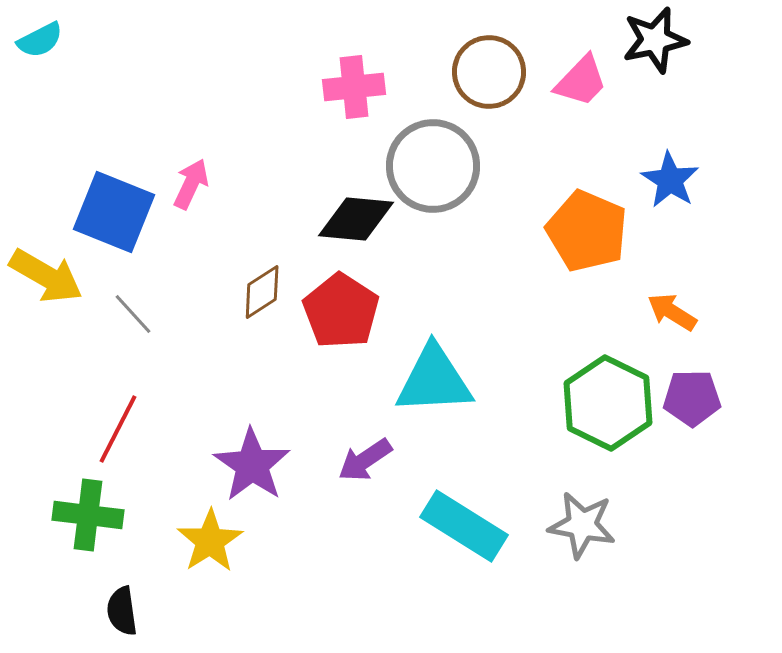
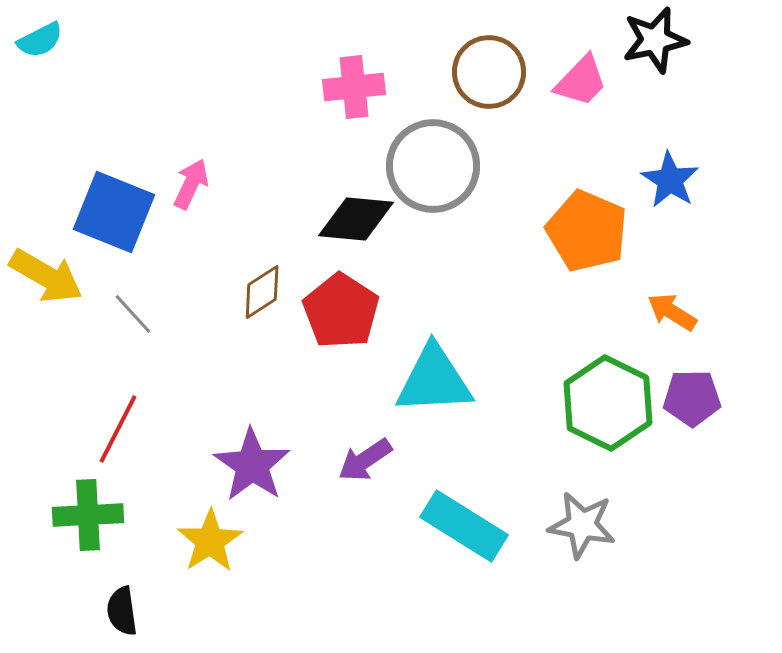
green cross: rotated 10 degrees counterclockwise
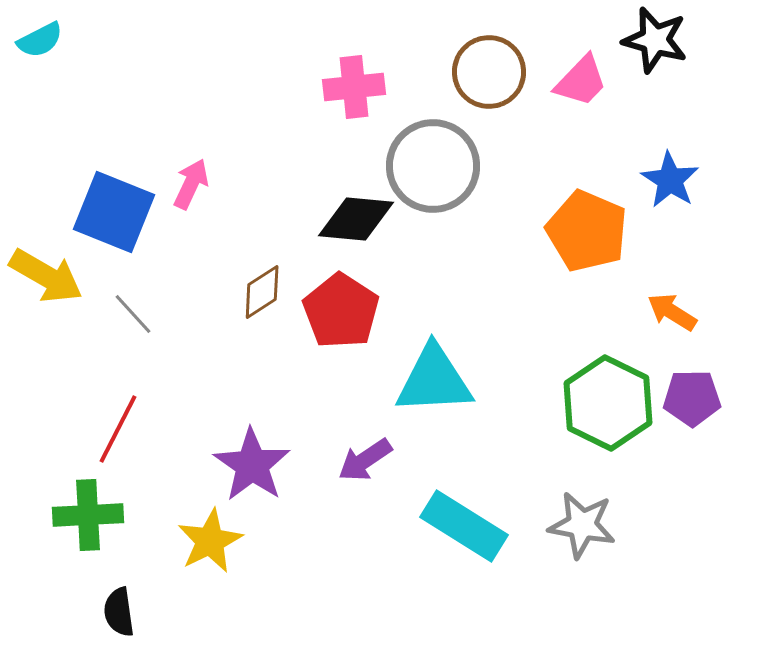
black star: rotated 28 degrees clockwise
yellow star: rotated 6 degrees clockwise
black semicircle: moved 3 px left, 1 px down
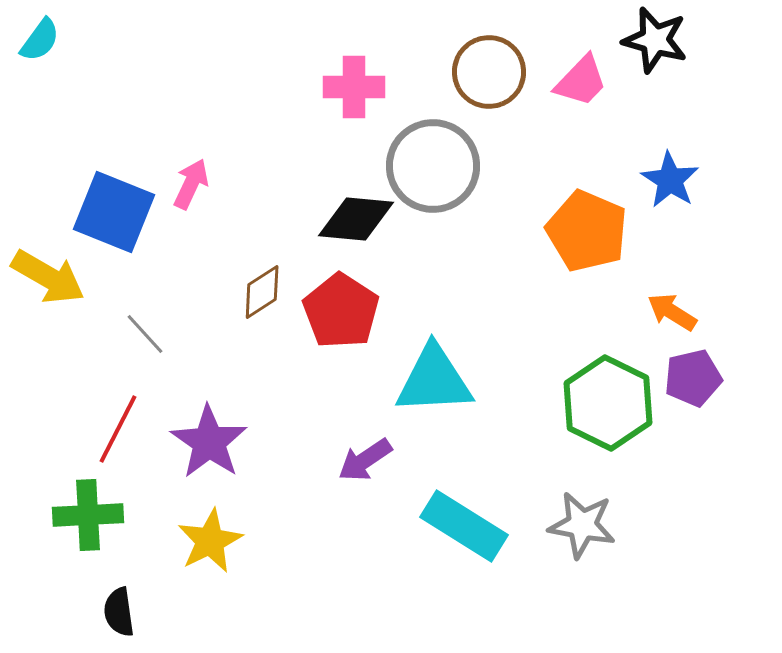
cyan semicircle: rotated 27 degrees counterclockwise
pink cross: rotated 6 degrees clockwise
yellow arrow: moved 2 px right, 1 px down
gray line: moved 12 px right, 20 px down
purple pentagon: moved 1 px right, 20 px up; rotated 12 degrees counterclockwise
purple star: moved 43 px left, 23 px up
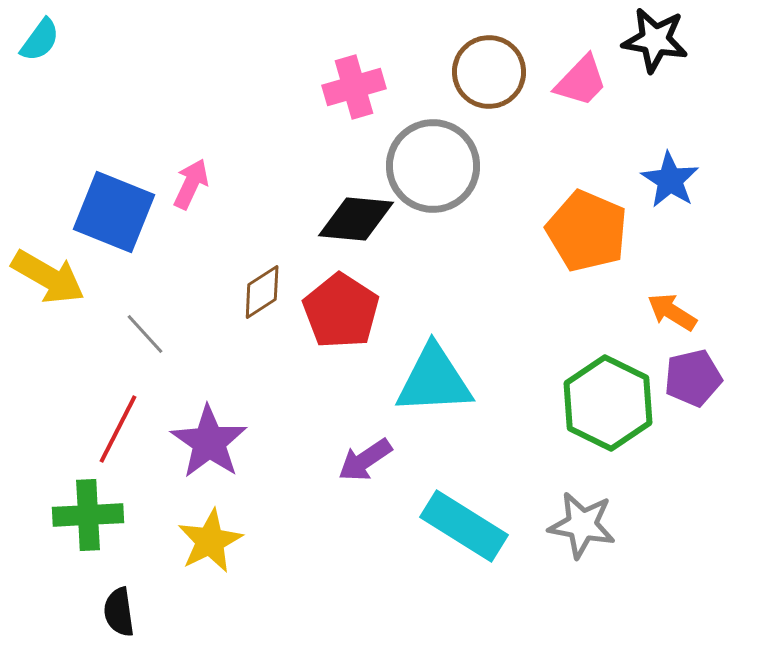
black star: rotated 6 degrees counterclockwise
pink cross: rotated 16 degrees counterclockwise
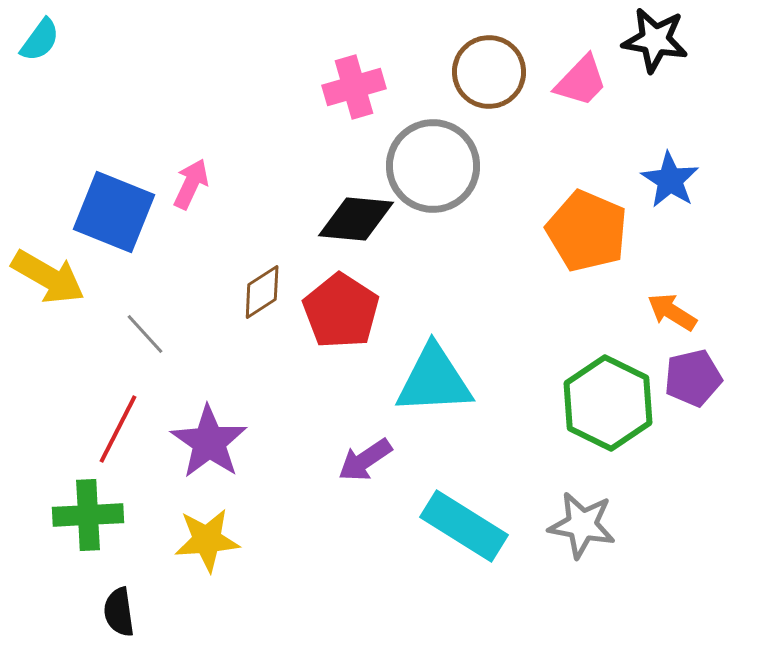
yellow star: moved 3 px left, 1 px up; rotated 22 degrees clockwise
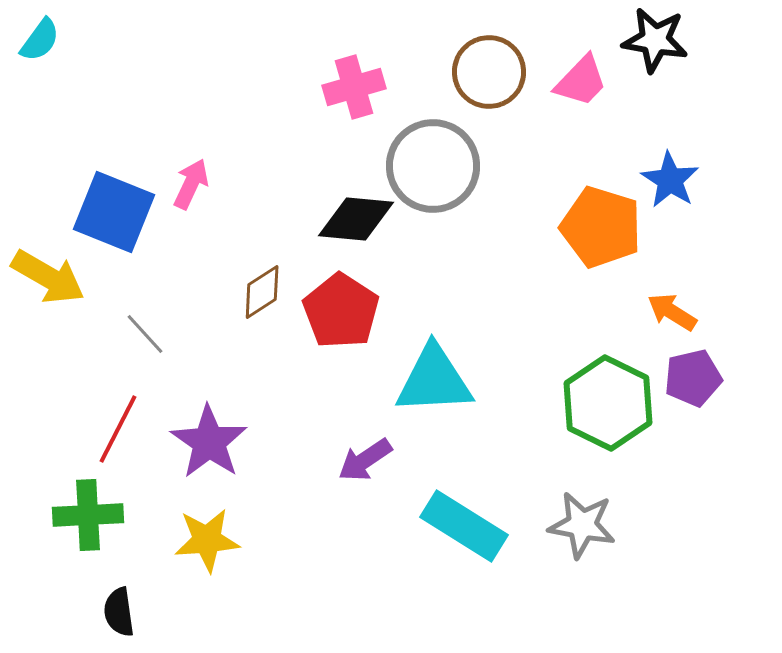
orange pentagon: moved 14 px right, 4 px up; rotated 6 degrees counterclockwise
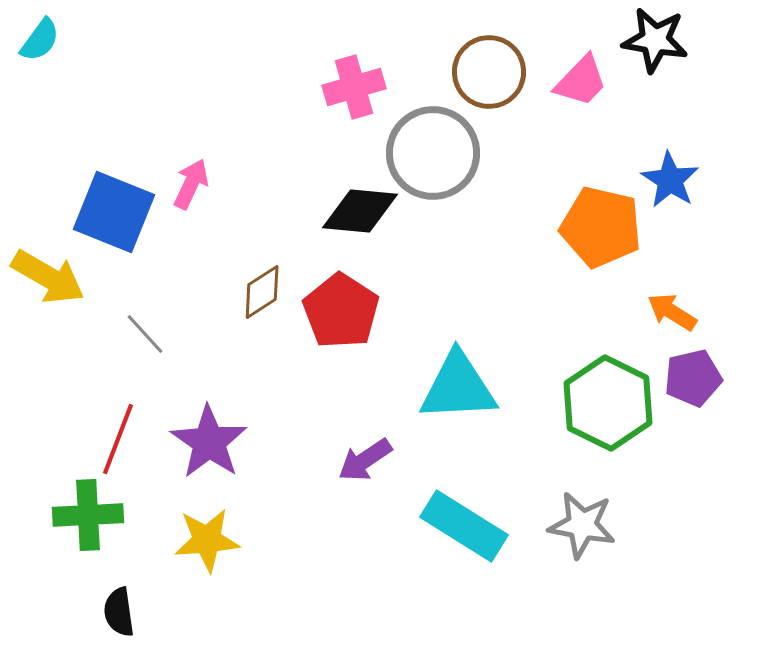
gray circle: moved 13 px up
black diamond: moved 4 px right, 8 px up
orange pentagon: rotated 4 degrees counterclockwise
cyan triangle: moved 24 px right, 7 px down
red line: moved 10 px down; rotated 6 degrees counterclockwise
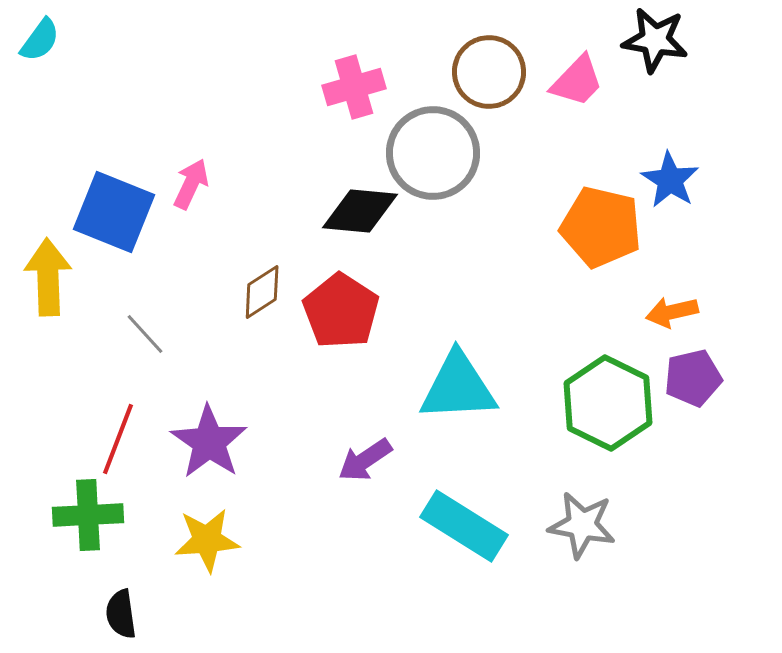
pink trapezoid: moved 4 px left
yellow arrow: rotated 122 degrees counterclockwise
orange arrow: rotated 45 degrees counterclockwise
black semicircle: moved 2 px right, 2 px down
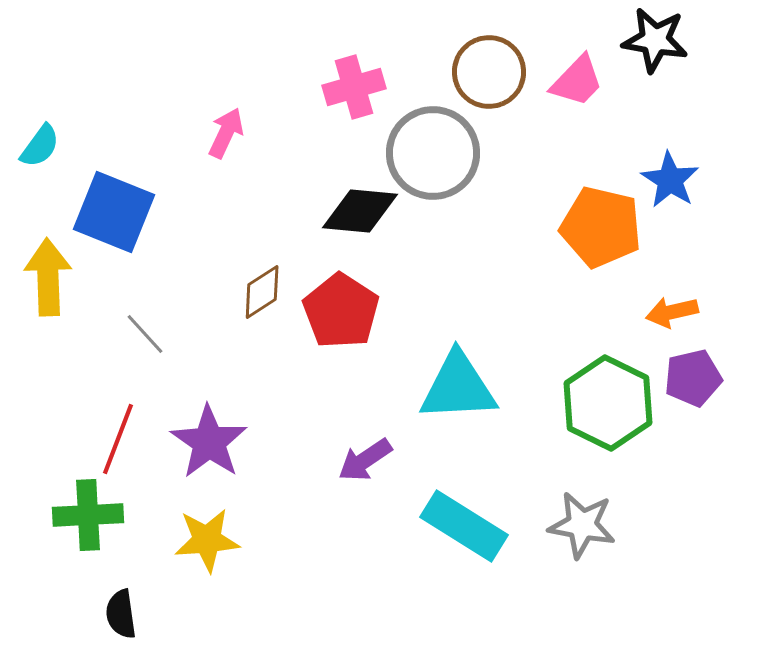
cyan semicircle: moved 106 px down
pink arrow: moved 35 px right, 51 px up
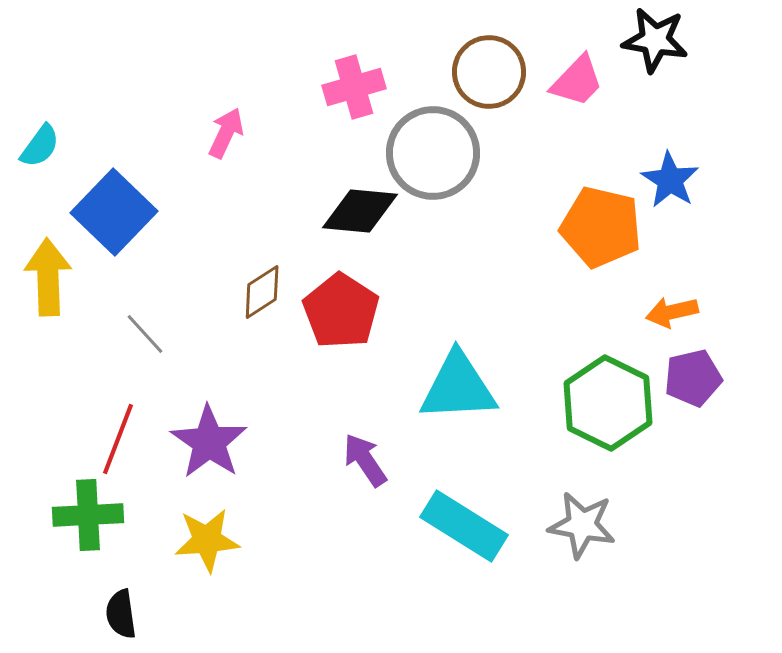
blue square: rotated 22 degrees clockwise
purple arrow: rotated 90 degrees clockwise
